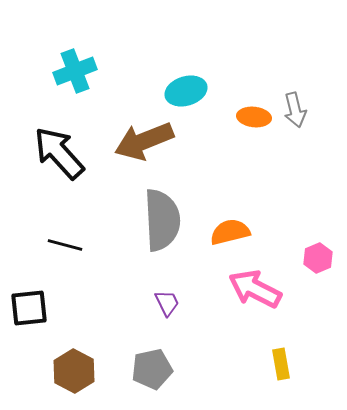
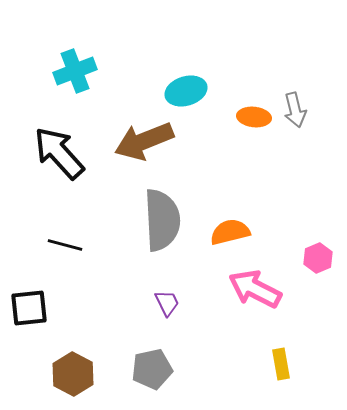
brown hexagon: moved 1 px left, 3 px down
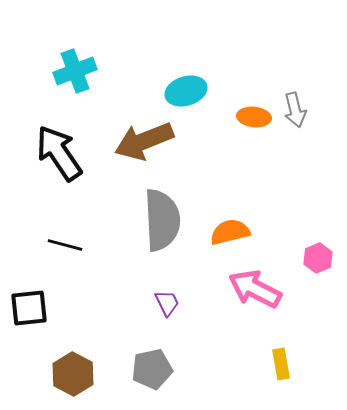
black arrow: rotated 8 degrees clockwise
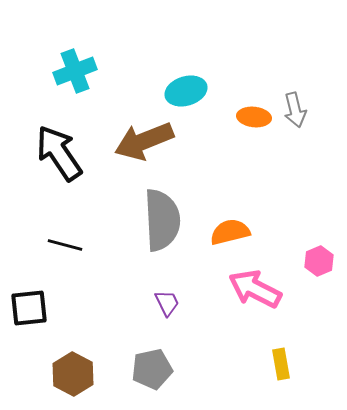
pink hexagon: moved 1 px right, 3 px down
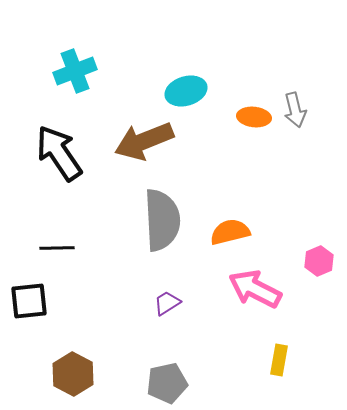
black line: moved 8 px left, 3 px down; rotated 16 degrees counterclockwise
purple trapezoid: rotated 96 degrees counterclockwise
black square: moved 7 px up
yellow rectangle: moved 2 px left, 4 px up; rotated 20 degrees clockwise
gray pentagon: moved 15 px right, 14 px down
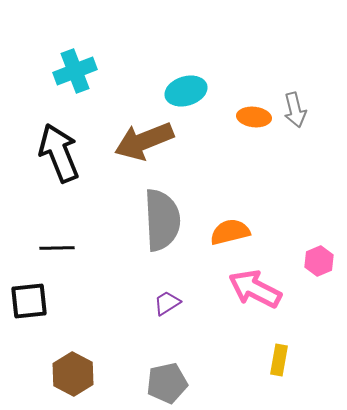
black arrow: rotated 12 degrees clockwise
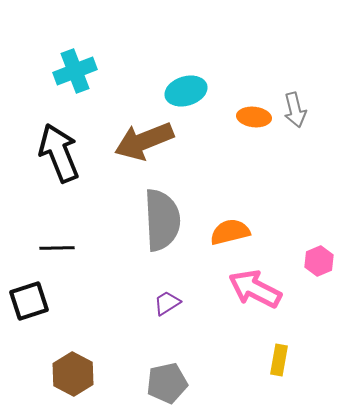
black square: rotated 12 degrees counterclockwise
